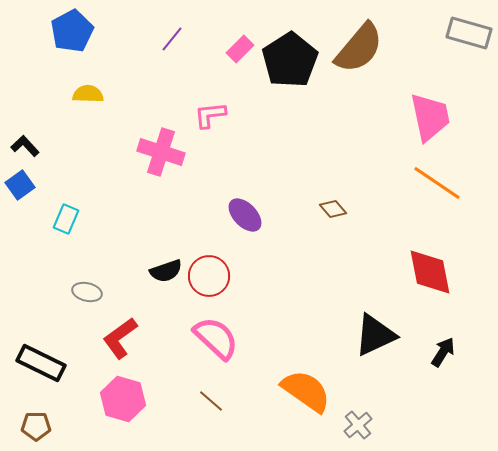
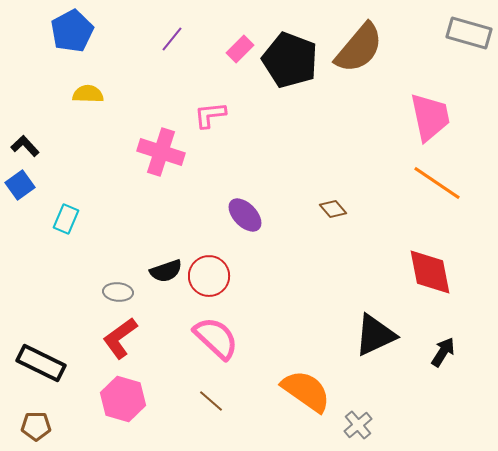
black pentagon: rotated 18 degrees counterclockwise
gray ellipse: moved 31 px right; rotated 8 degrees counterclockwise
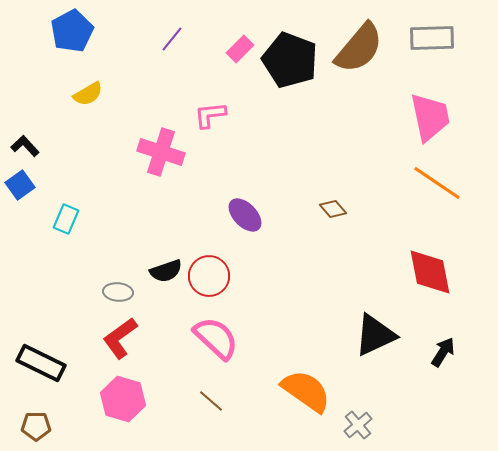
gray rectangle: moved 37 px left, 5 px down; rotated 18 degrees counterclockwise
yellow semicircle: rotated 148 degrees clockwise
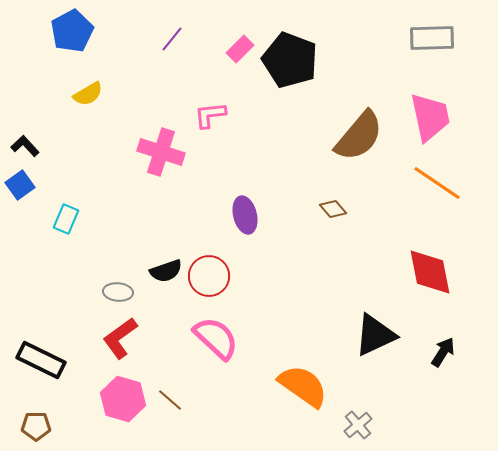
brown semicircle: moved 88 px down
purple ellipse: rotated 30 degrees clockwise
black rectangle: moved 3 px up
orange semicircle: moved 3 px left, 5 px up
brown line: moved 41 px left, 1 px up
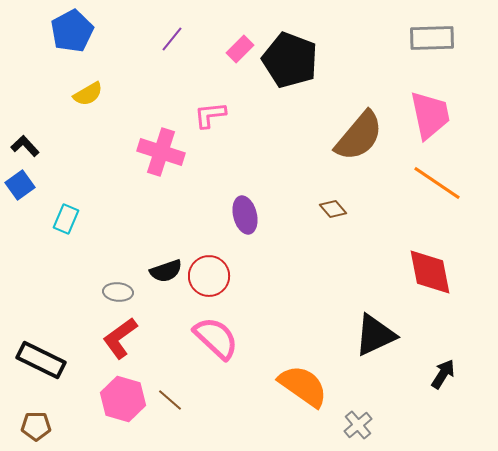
pink trapezoid: moved 2 px up
black arrow: moved 22 px down
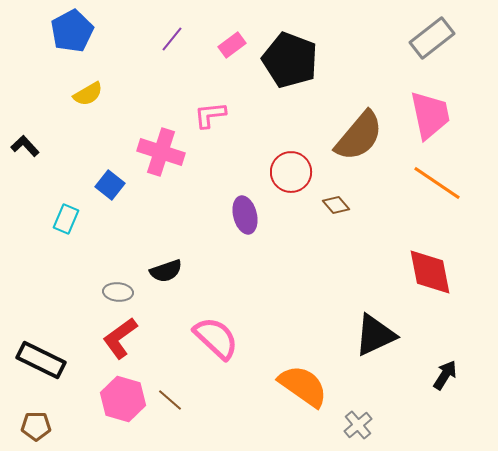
gray rectangle: rotated 36 degrees counterclockwise
pink rectangle: moved 8 px left, 4 px up; rotated 8 degrees clockwise
blue square: moved 90 px right; rotated 16 degrees counterclockwise
brown diamond: moved 3 px right, 4 px up
red circle: moved 82 px right, 104 px up
black arrow: moved 2 px right, 1 px down
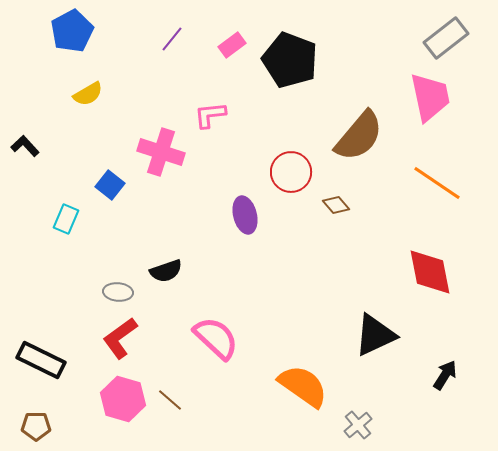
gray rectangle: moved 14 px right
pink trapezoid: moved 18 px up
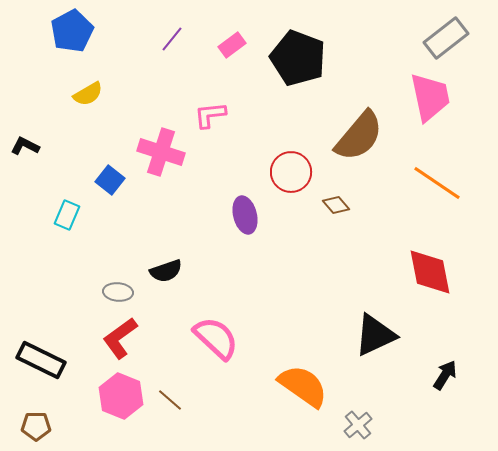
black pentagon: moved 8 px right, 2 px up
black L-shape: rotated 20 degrees counterclockwise
blue square: moved 5 px up
cyan rectangle: moved 1 px right, 4 px up
pink hexagon: moved 2 px left, 3 px up; rotated 6 degrees clockwise
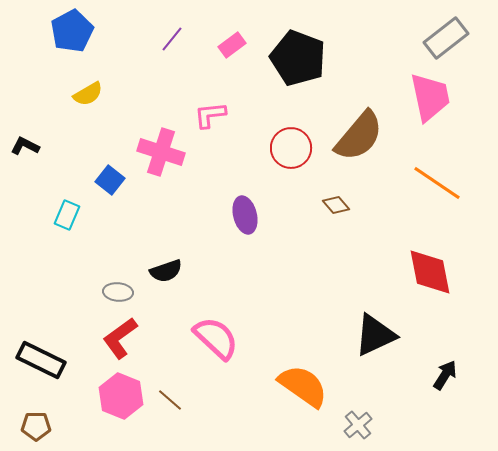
red circle: moved 24 px up
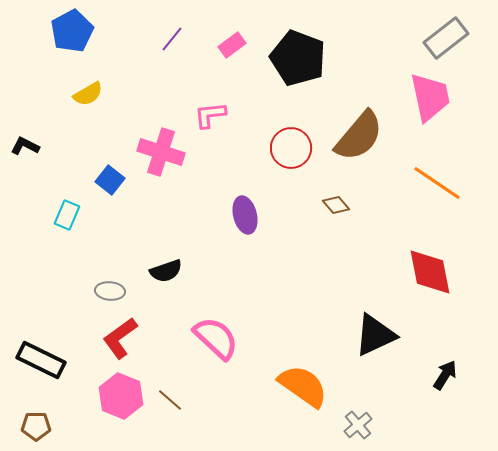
gray ellipse: moved 8 px left, 1 px up
